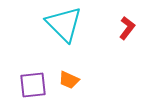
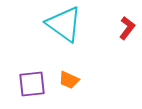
cyan triangle: rotated 9 degrees counterclockwise
purple square: moved 1 px left, 1 px up
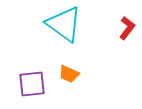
orange trapezoid: moved 6 px up
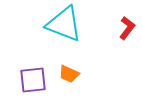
cyan triangle: rotated 15 degrees counterclockwise
purple square: moved 1 px right, 4 px up
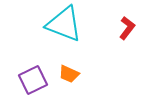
purple square: rotated 20 degrees counterclockwise
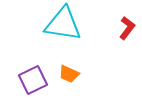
cyan triangle: moved 1 px left; rotated 12 degrees counterclockwise
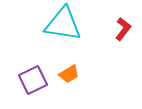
red L-shape: moved 4 px left, 1 px down
orange trapezoid: rotated 55 degrees counterclockwise
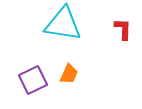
red L-shape: rotated 35 degrees counterclockwise
orange trapezoid: rotated 35 degrees counterclockwise
